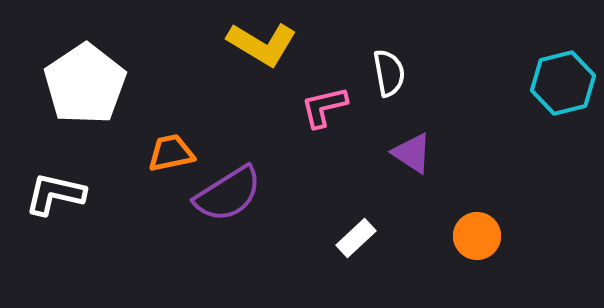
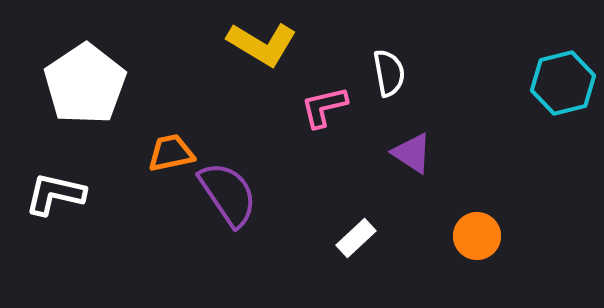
purple semicircle: rotated 92 degrees counterclockwise
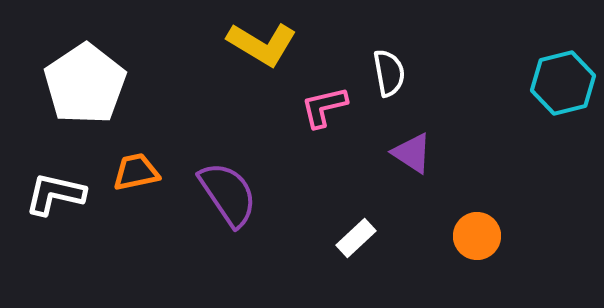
orange trapezoid: moved 35 px left, 19 px down
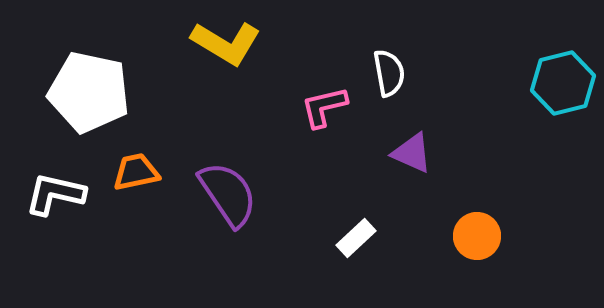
yellow L-shape: moved 36 px left, 1 px up
white pentagon: moved 4 px right, 8 px down; rotated 26 degrees counterclockwise
purple triangle: rotated 9 degrees counterclockwise
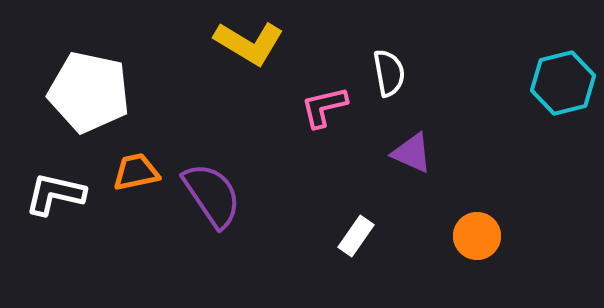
yellow L-shape: moved 23 px right
purple semicircle: moved 16 px left, 1 px down
white rectangle: moved 2 px up; rotated 12 degrees counterclockwise
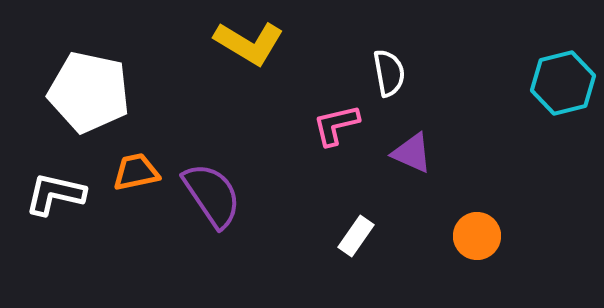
pink L-shape: moved 12 px right, 18 px down
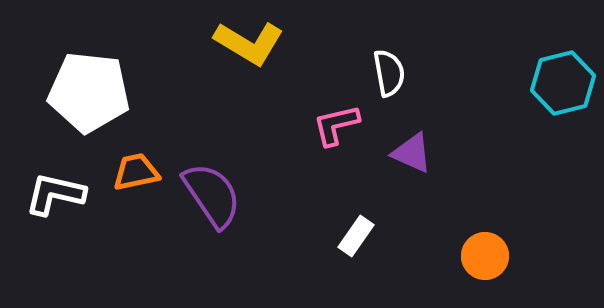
white pentagon: rotated 6 degrees counterclockwise
orange circle: moved 8 px right, 20 px down
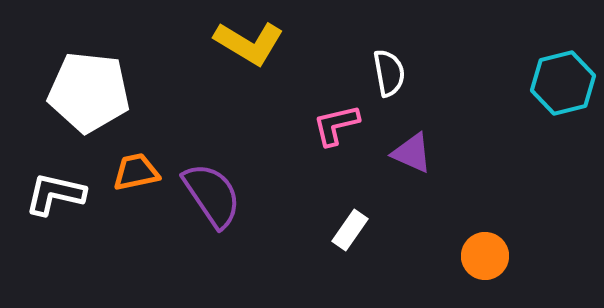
white rectangle: moved 6 px left, 6 px up
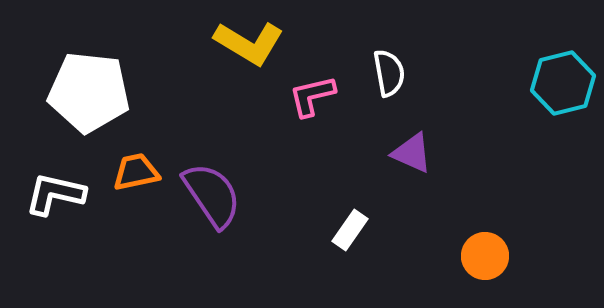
pink L-shape: moved 24 px left, 29 px up
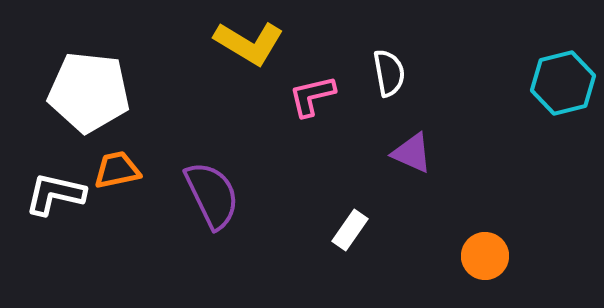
orange trapezoid: moved 19 px left, 2 px up
purple semicircle: rotated 8 degrees clockwise
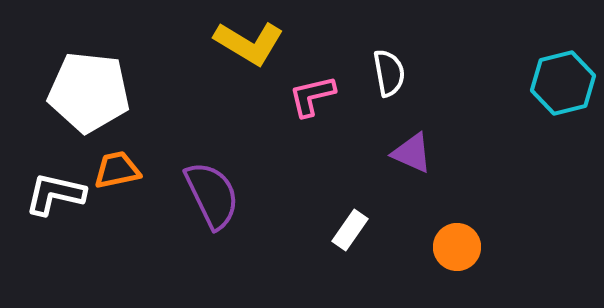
orange circle: moved 28 px left, 9 px up
